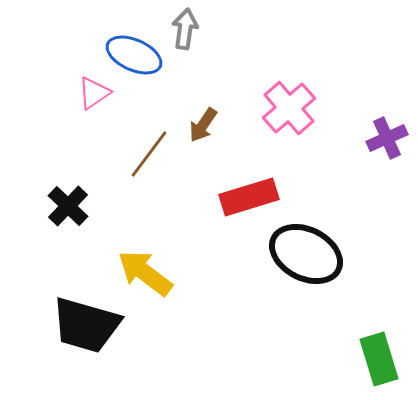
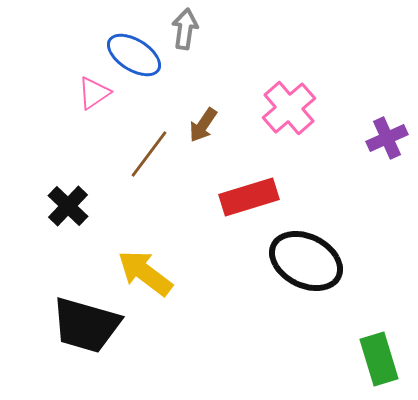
blue ellipse: rotated 8 degrees clockwise
black ellipse: moved 7 px down
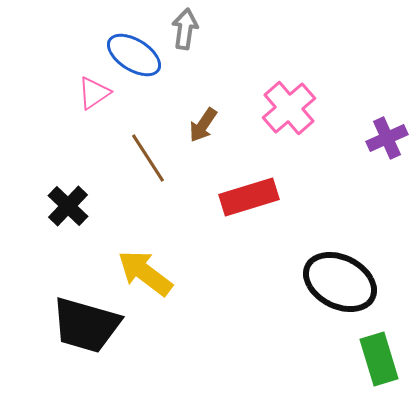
brown line: moved 1 px left, 4 px down; rotated 70 degrees counterclockwise
black ellipse: moved 34 px right, 21 px down
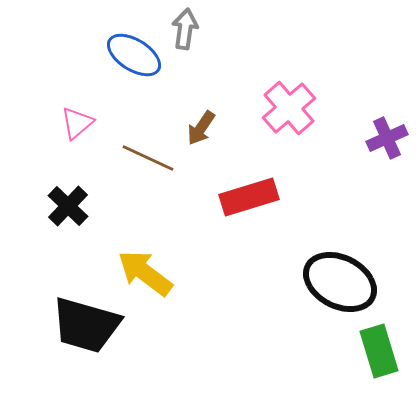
pink triangle: moved 17 px left, 30 px down; rotated 6 degrees counterclockwise
brown arrow: moved 2 px left, 3 px down
brown line: rotated 32 degrees counterclockwise
green rectangle: moved 8 px up
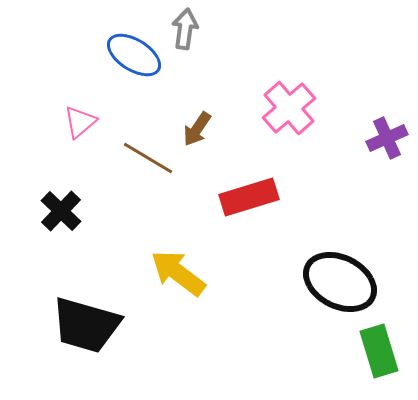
pink triangle: moved 3 px right, 1 px up
brown arrow: moved 4 px left, 1 px down
brown line: rotated 6 degrees clockwise
black cross: moved 7 px left, 5 px down
yellow arrow: moved 33 px right
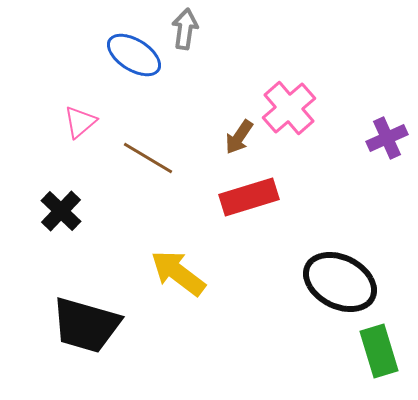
brown arrow: moved 42 px right, 8 px down
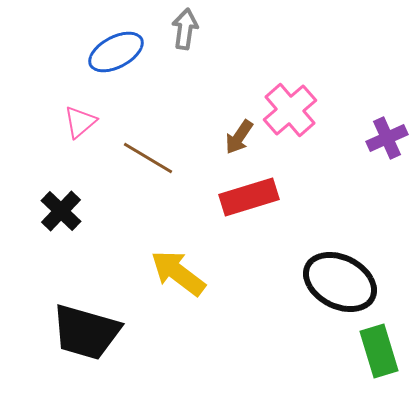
blue ellipse: moved 18 px left, 3 px up; rotated 60 degrees counterclockwise
pink cross: moved 1 px right, 2 px down
black trapezoid: moved 7 px down
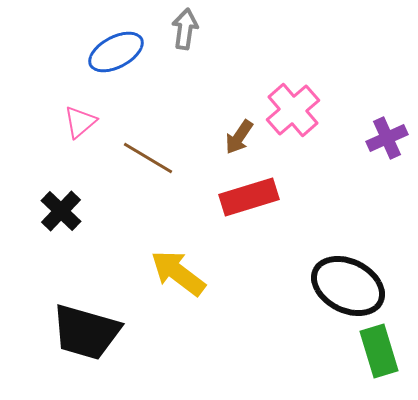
pink cross: moved 3 px right
black ellipse: moved 8 px right, 4 px down
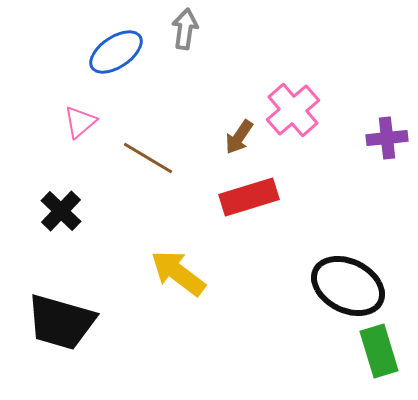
blue ellipse: rotated 6 degrees counterclockwise
purple cross: rotated 18 degrees clockwise
black trapezoid: moved 25 px left, 10 px up
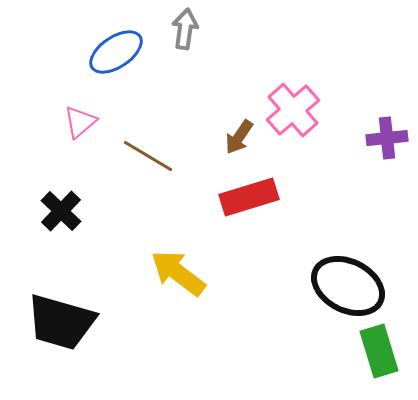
brown line: moved 2 px up
